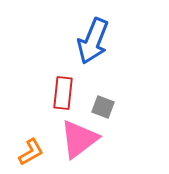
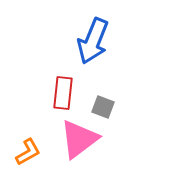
orange L-shape: moved 3 px left
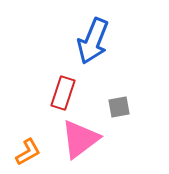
red rectangle: rotated 12 degrees clockwise
gray square: moved 16 px right; rotated 30 degrees counterclockwise
pink triangle: moved 1 px right
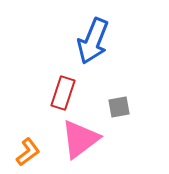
orange L-shape: rotated 8 degrees counterclockwise
